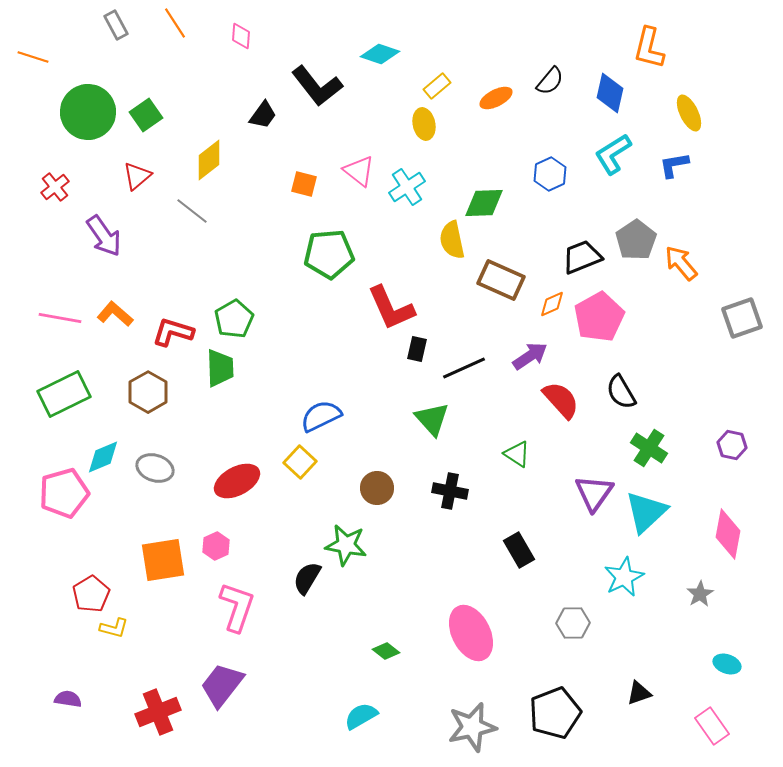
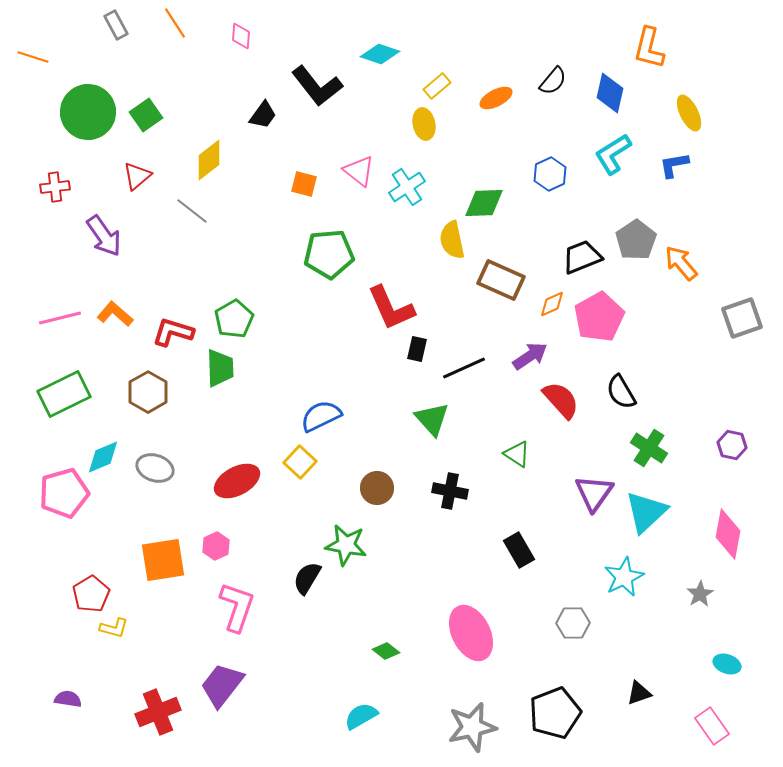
black semicircle at (550, 81): moved 3 px right
red cross at (55, 187): rotated 32 degrees clockwise
pink line at (60, 318): rotated 24 degrees counterclockwise
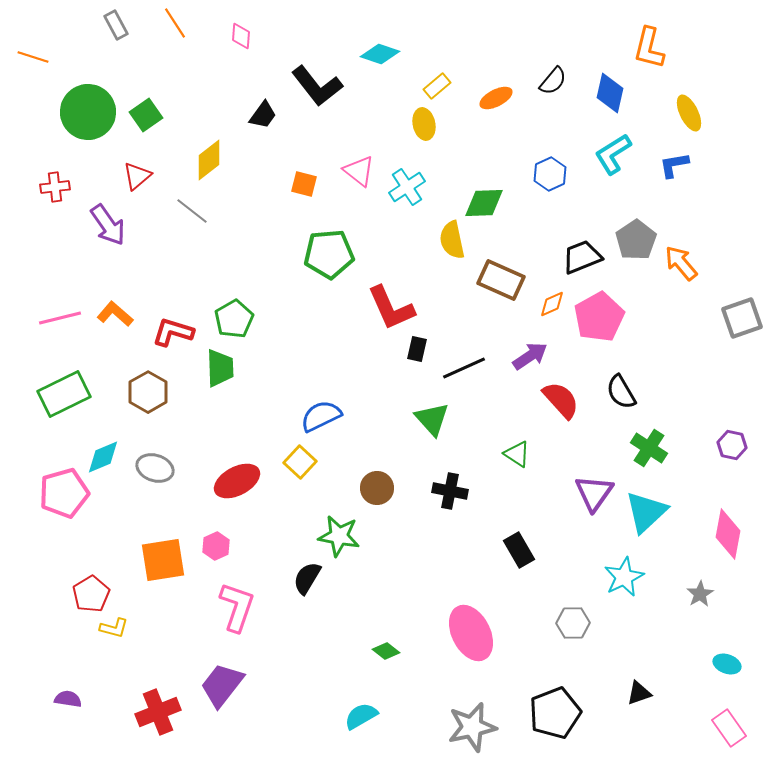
purple arrow at (104, 236): moved 4 px right, 11 px up
green star at (346, 545): moved 7 px left, 9 px up
pink rectangle at (712, 726): moved 17 px right, 2 px down
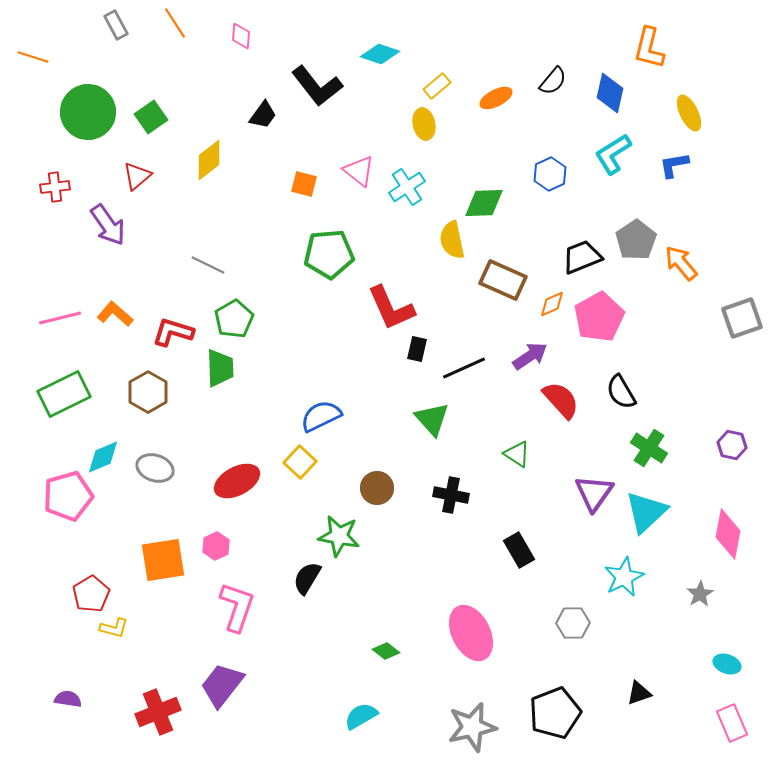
green square at (146, 115): moved 5 px right, 2 px down
gray line at (192, 211): moved 16 px right, 54 px down; rotated 12 degrees counterclockwise
brown rectangle at (501, 280): moved 2 px right
black cross at (450, 491): moved 1 px right, 4 px down
pink pentagon at (64, 493): moved 4 px right, 3 px down
pink rectangle at (729, 728): moved 3 px right, 5 px up; rotated 12 degrees clockwise
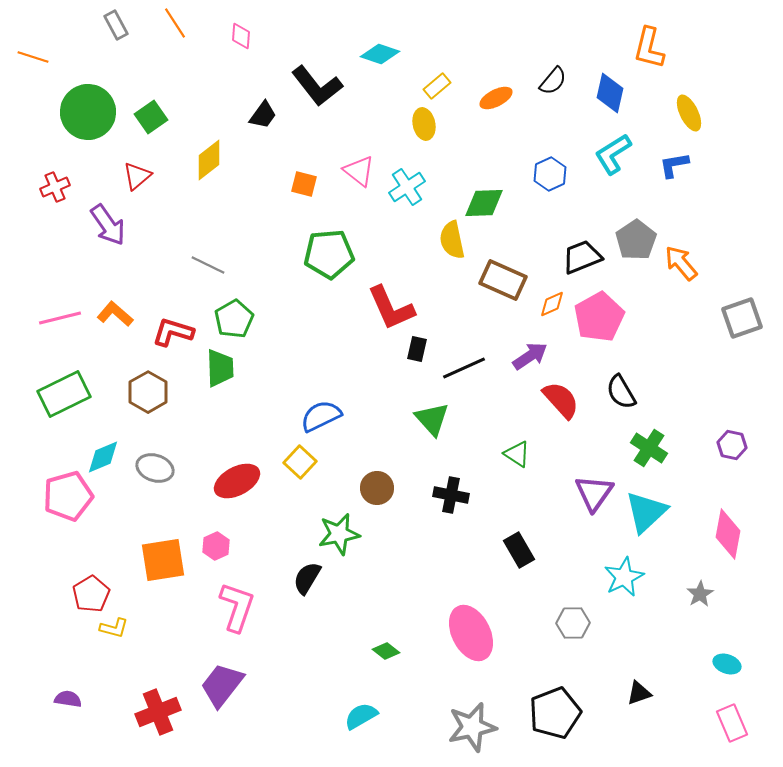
red cross at (55, 187): rotated 16 degrees counterclockwise
green star at (339, 536): moved 2 px up; rotated 21 degrees counterclockwise
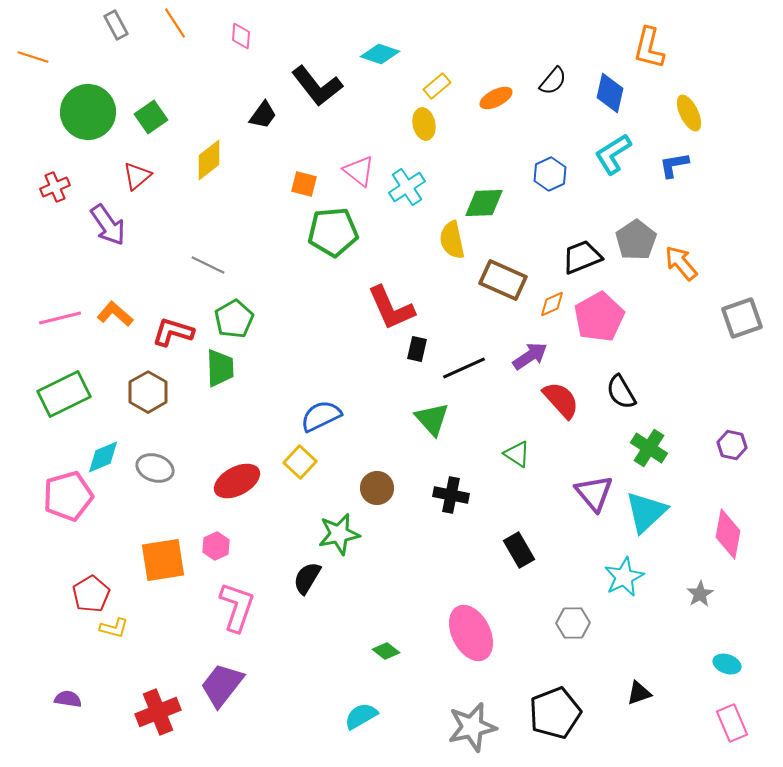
green pentagon at (329, 254): moved 4 px right, 22 px up
purple triangle at (594, 493): rotated 15 degrees counterclockwise
